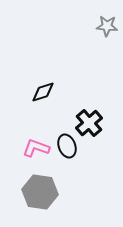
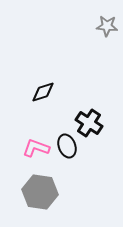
black cross: rotated 16 degrees counterclockwise
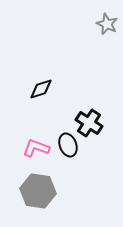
gray star: moved 2 px up; rotated 20 degrees clockwise
black diamond: moved 2 px left, 3 px up
black ellipse: moved 1 px right, 1 px up
gray hexagon: moved 2 px left, 1 px up
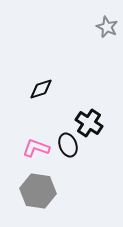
gray star: moved 3 px down
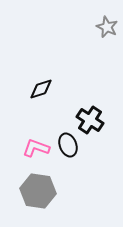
black cross: moved 1 px right, 3 px up
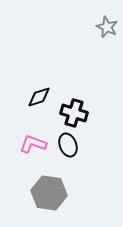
black diamond: moved 2 px left, 8 px down
black cross: moved 16 px left, 7 px up; rotated 16 degrees counterclockwise
pink L-shape: moved 3 px left, 4 px up
gray hexagon: moved 11 px right, 2 px down
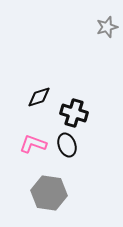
gray star: rotated 30 degrees clockwise
black ellipse: moved 1 px left
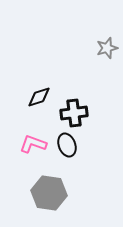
gray star: moved 21 px down
black cross: rotated 24 degrees counterclockwise
